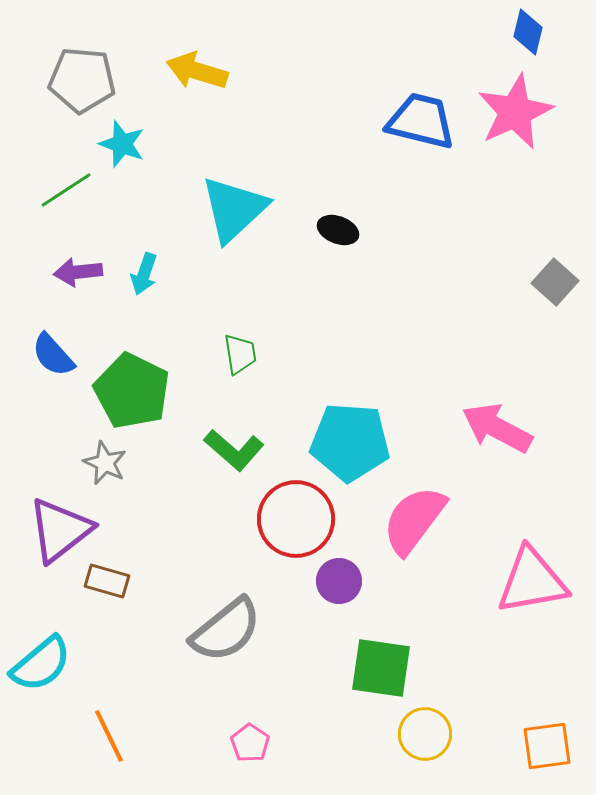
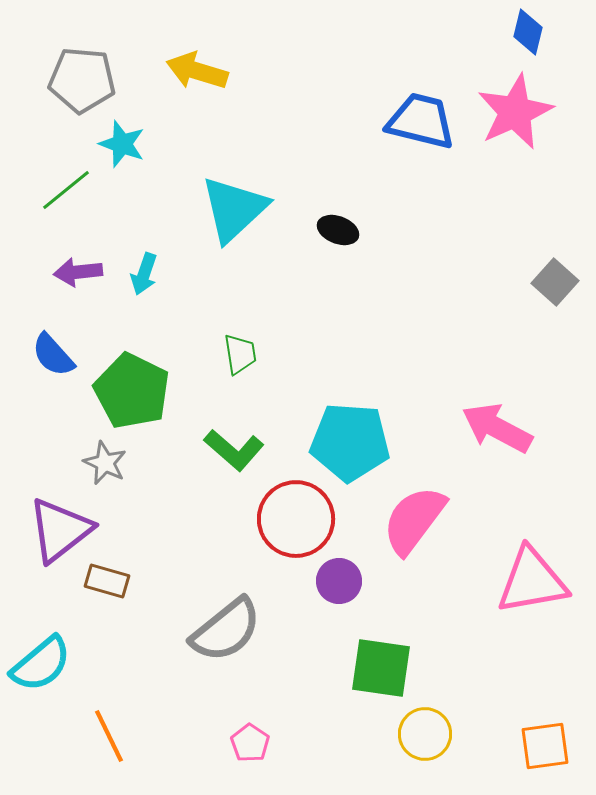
green line: rotated 6 degrees counterclockwise
orange square: moved 2 px left
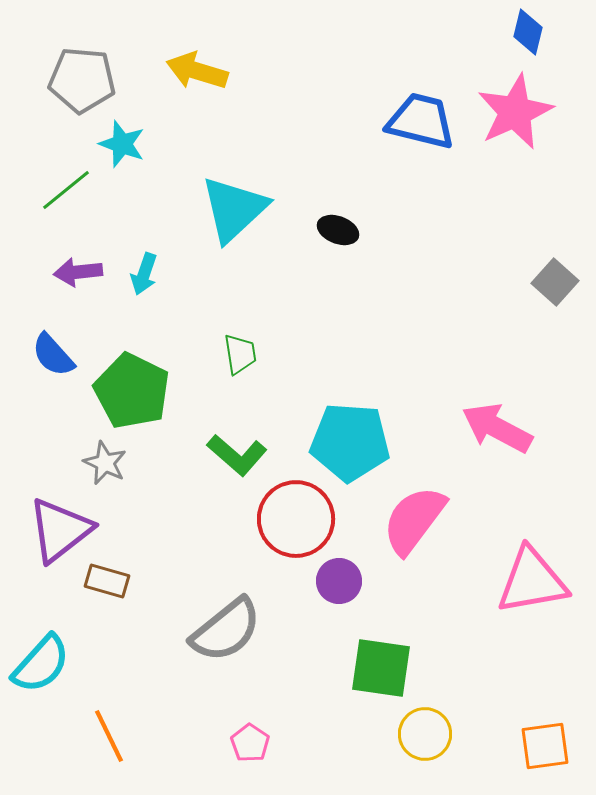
green L-shape: moved 3 px right, 5 px down
cyan semicircle: rotated 8 degrees counterclockwise
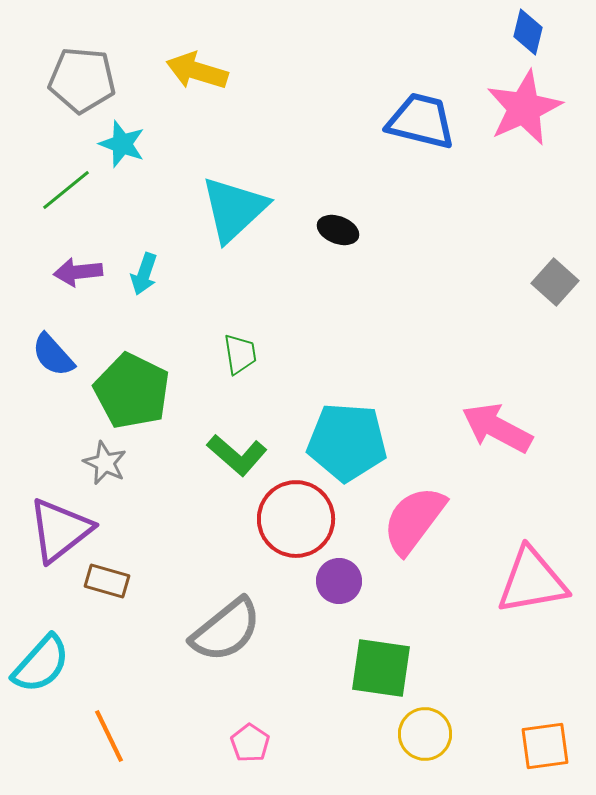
pink star: moved 9 px right, 4 px up
cyan pentagon: moved 3 px left
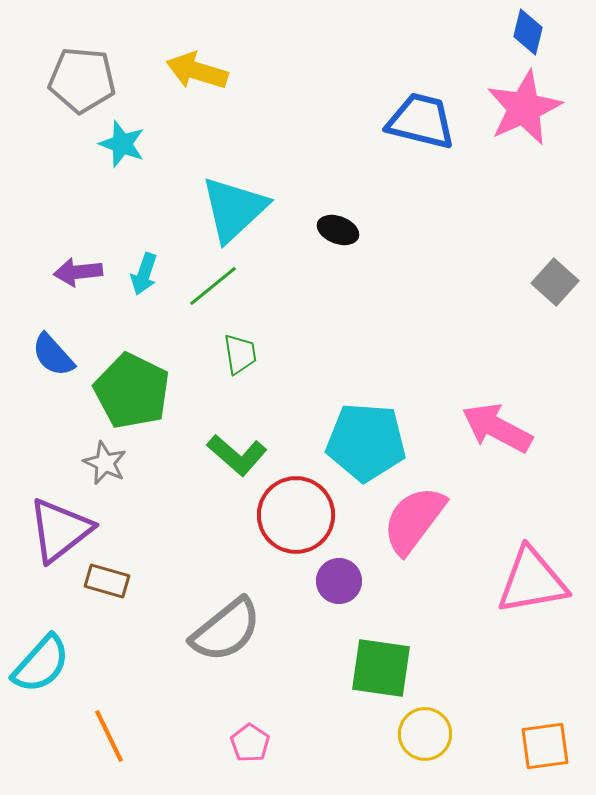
green line: moved 147 px right, 96 px down
cyan pentagon: moved 19 px right
red circle: moved 4 px up
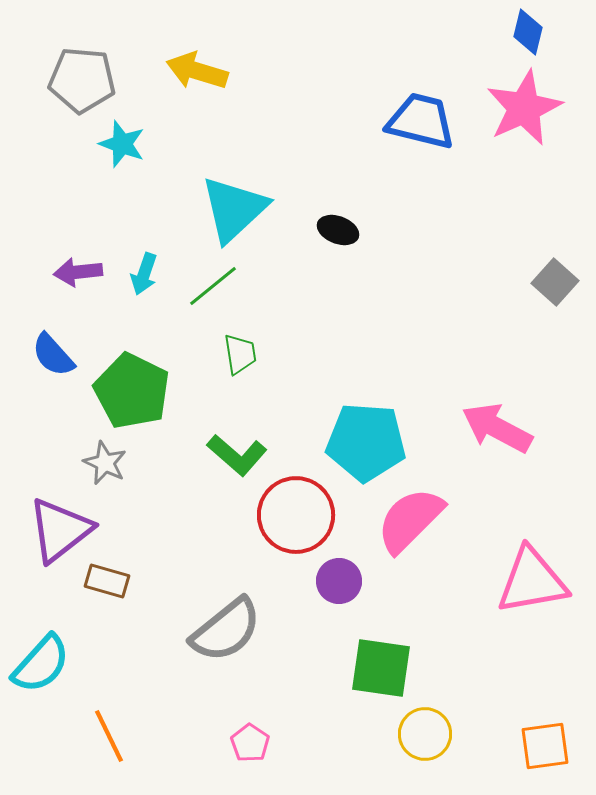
pink semicircle: moved 4 px left; rotated 8 degrees clockwise
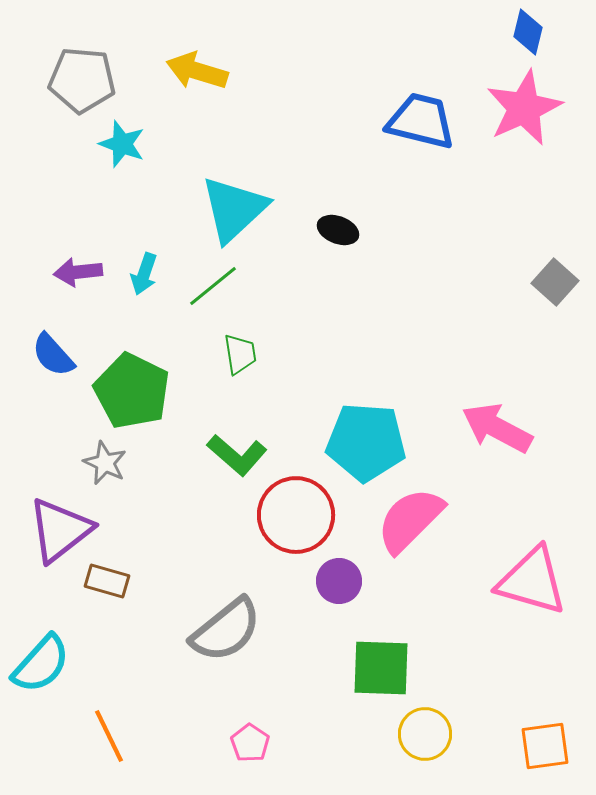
pink triangle: rotated 26 degrees clockwise
green square: rotated 6 degrees counterclockwise
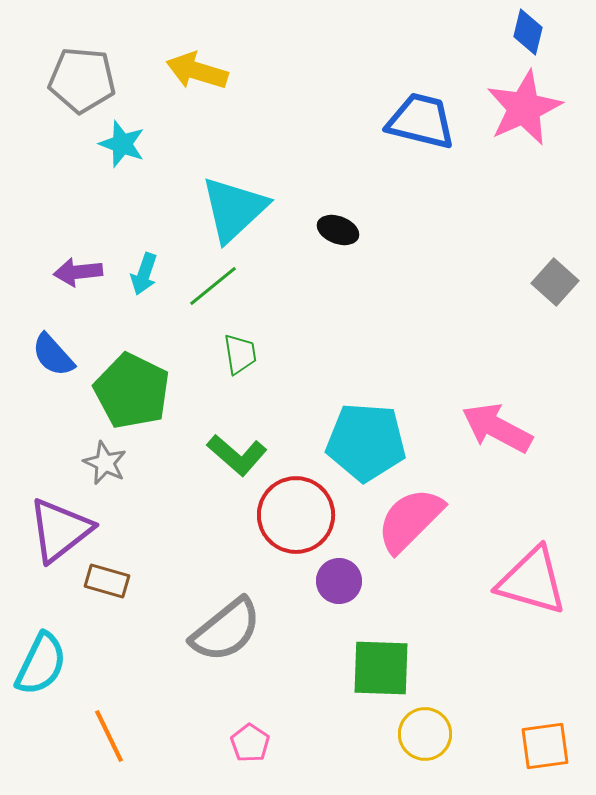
cyan semicircle: rotated 16 degrees counterclockwise
